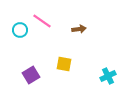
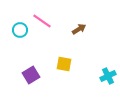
brown arrow: rotated 24 degrees counterclockwise
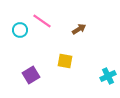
yellow square: moved 1 px right, 3 px up
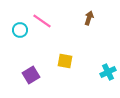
brown arrow: moved 10 px right, 11 px up; rotated 40 degrees counterclockwise
cyan cross: moved 4 px up
